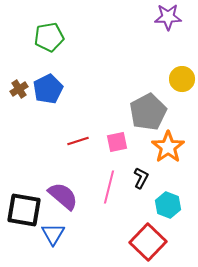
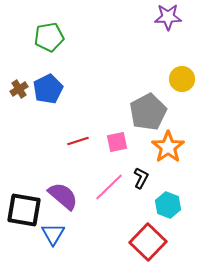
pink line: rotated 32 degrees clockwise
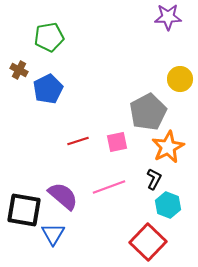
yellow circle: moved 2 px left
brown cross: moved 19 px up; rotated 30 degrees counterclockwise
orange star: rotated 8 degrees clockwise
black L-shape: moved 13 px right, 1 px down
pink line: rotated 24 degrees clockwise
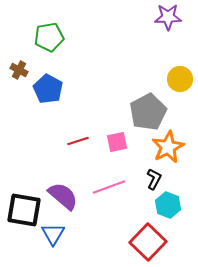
blue pentagon: rotated 16 degrees counterclockwise
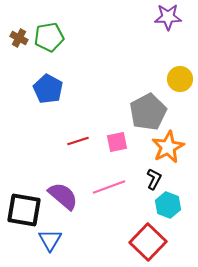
brown cross: moved 32 px up
blue triangle: moved 3 px left, 6 px down
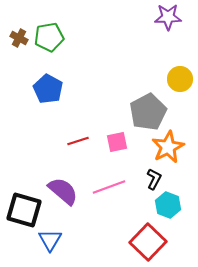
purple semicircle: moved 5 px up
black square: rotated 6 degrees clockwise
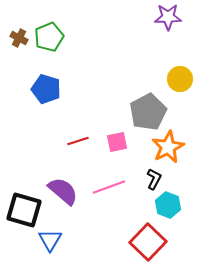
green pentagon: rotated 12 degrees counterclockwise
blue pentagon: moved 2 px left; rotated 12 degrees counterclockwise
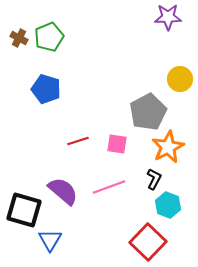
pink square: moved 2 px down; rotated 20 degrees clockwise
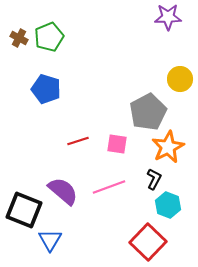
black square: rotated 6 degrees clockwise
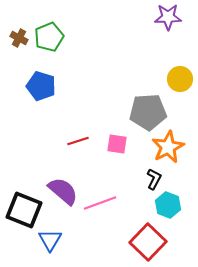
blue pentagon: moved 5 px left, 3 px up
gray pentagon: rotated 24 degrees clockwise
pink line: moved 9 px left, 16 px down
